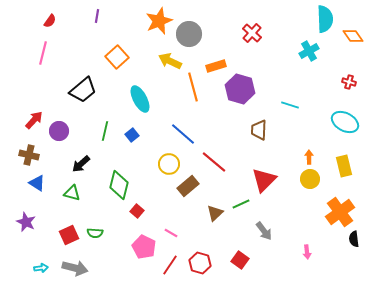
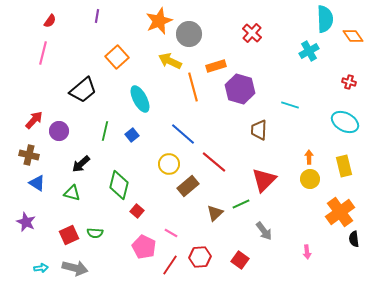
red hexagon at (200, 263): moved 6 px up; rotated 20 degrees counterclockwise
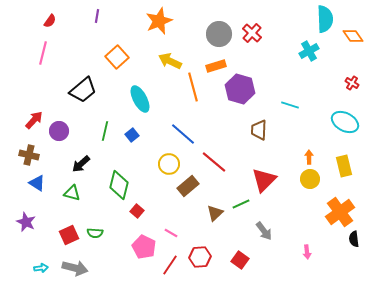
gray circle at (189, 34): moved 30 px right
red cross at (349, 82): moved 3 px right, 1 px down; rotated 16 degrees clockwise
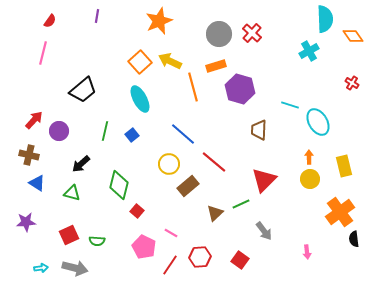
orange square at (117, 57): moved 23 px right, 5 px down
cyan ellipse at (345, 122): moved 27 px left; rotated 32 degrees clockwise
purple star at (26, 222): rotated 30 degrees counterclockwise
green semicircle at (95, 233): moved 2 px right, 8 px down
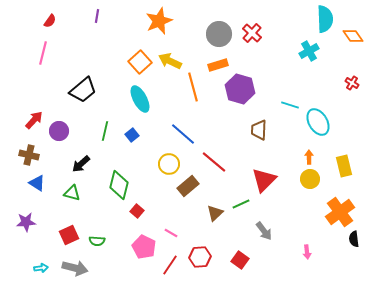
orange rectangle at (216, 66): moved 2 px right, 1 px up
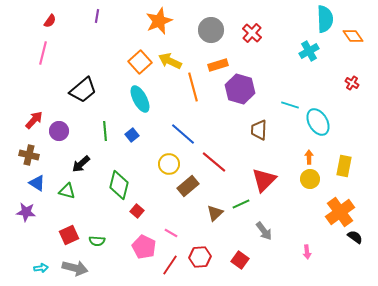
gray circle at (219, 34): moved 8 px left, 4 px up
green line at (105, 131): rotated 18 degrees counterclockwise
yellow rectangle at (344, 166): rotated 25 degrees clockwise
green triangle at (72, 193): moved 5 px left, 2 px up
purple star at (26, 222): moved 10 px up; rotated 12 degrees clockwise
black semicircle at (354, 239): moved 1 px right, 2 px up; rotated 133 degrees clockwise
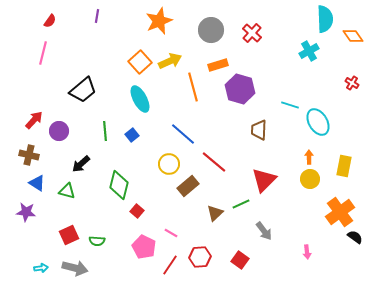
yellow arrow at (170, 61): rotated 130 degrees clockwise
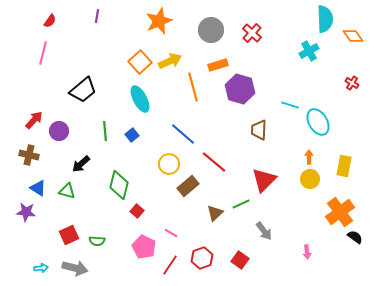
blue triangle at (37, 183): moved 1 px right, 5 px down
red hexagon at (200, 257): moved 2 px right, 1 px down; rotated 15 degrees counterclockwise
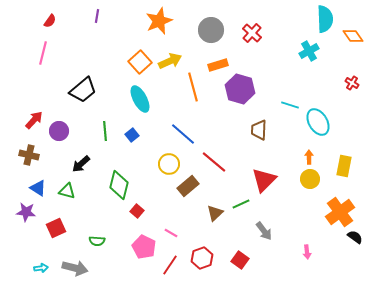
red square at (69, 235): moved 13 px left, 7 px up
